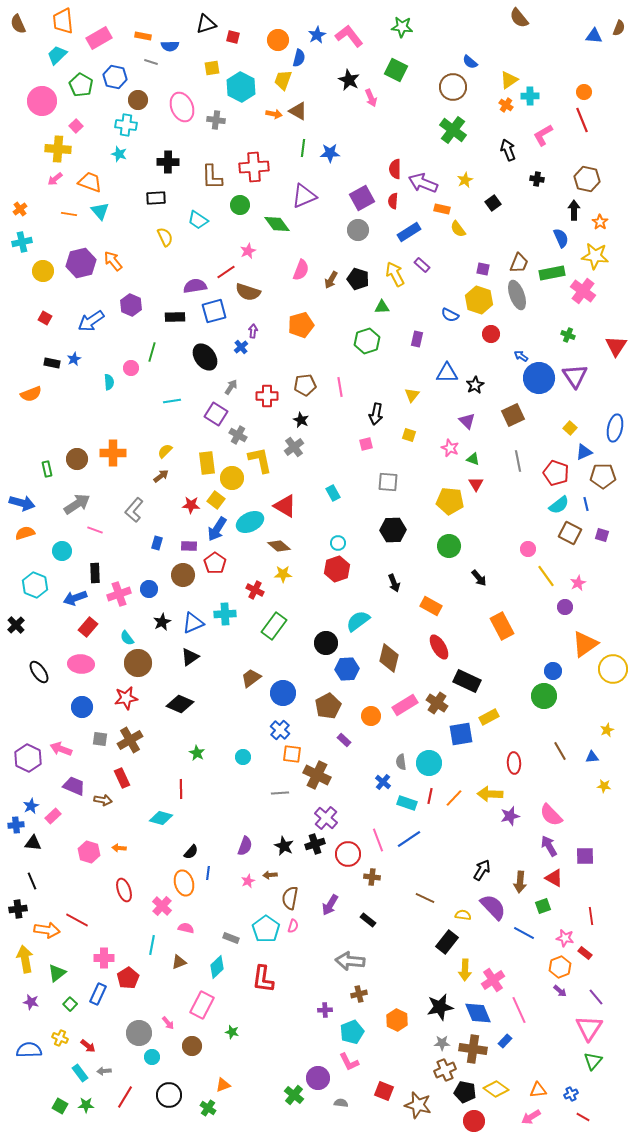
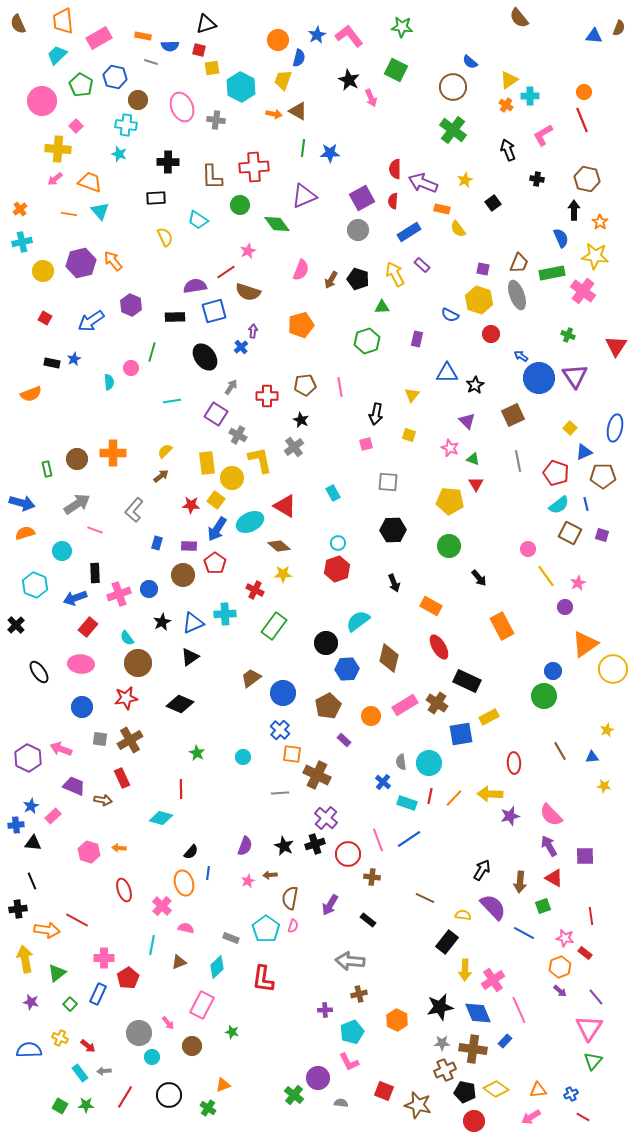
red square at (233, 37): moved 34 px left, 13 px down
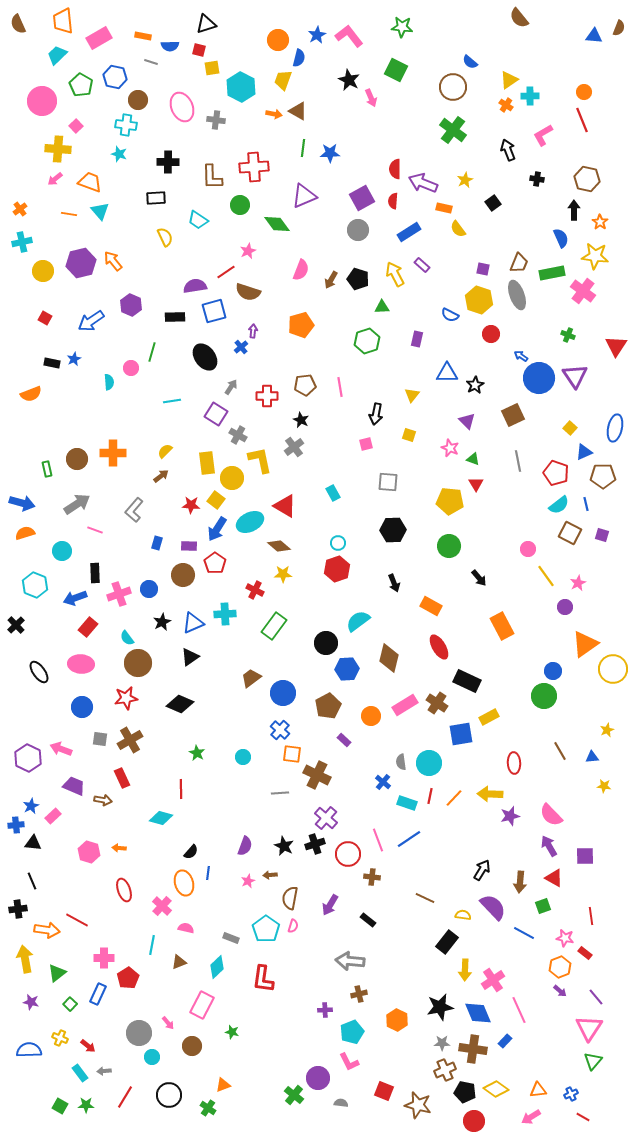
orange rectangle at (442, 209): moved 2 px right, 1 px up
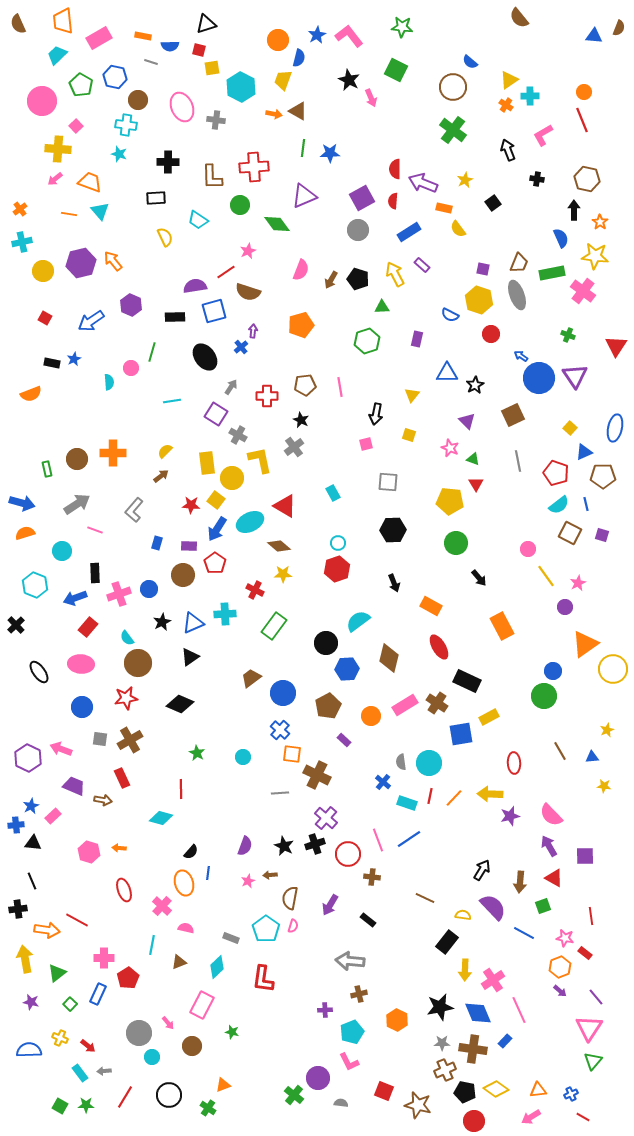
green circle at (449, 546): moved 7 px right, 3 px up
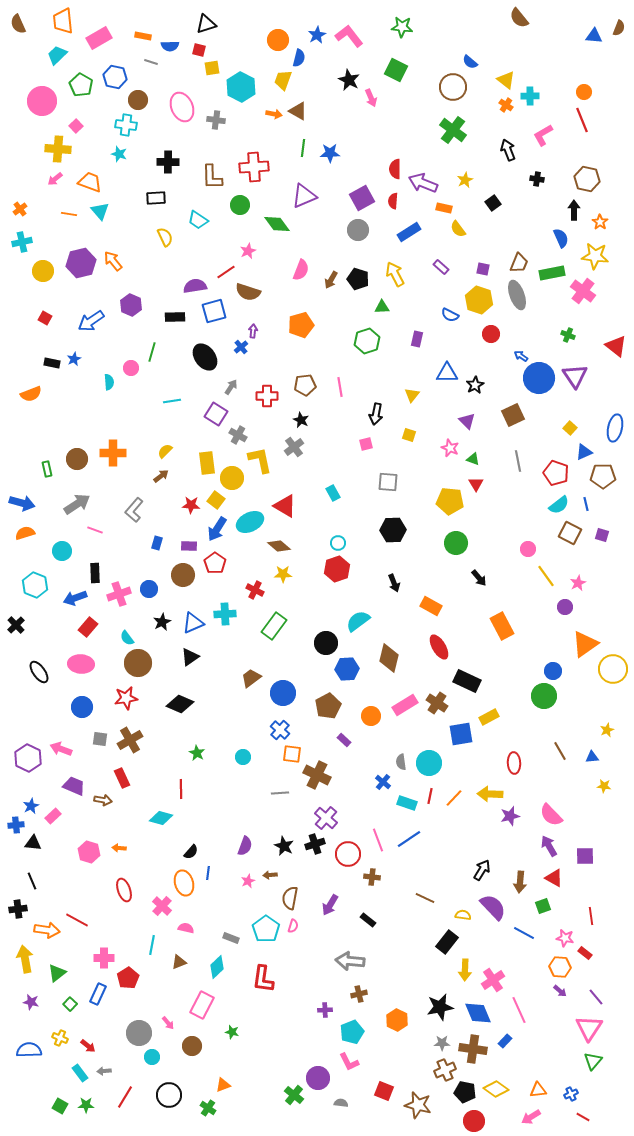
yellow triangle at (509, 80): moved 3 px left; rotated 48 degrees counterclockwise
purple rectangle at (422, 265): moved 19 px right, 2 px down
red triangle at (616, 346): rotated 25 degrees counterclockwise
orange hexagon at (560, 967): rotated 25 degrees clockwise
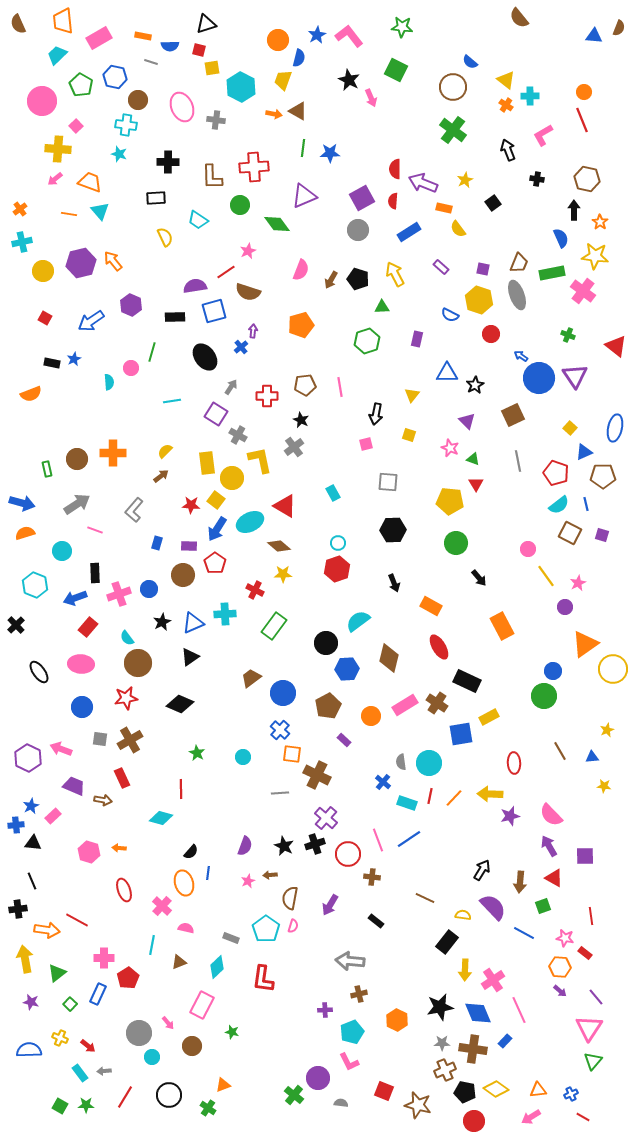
black rectangle at (368, 920): moved 8 px right, 1 px down
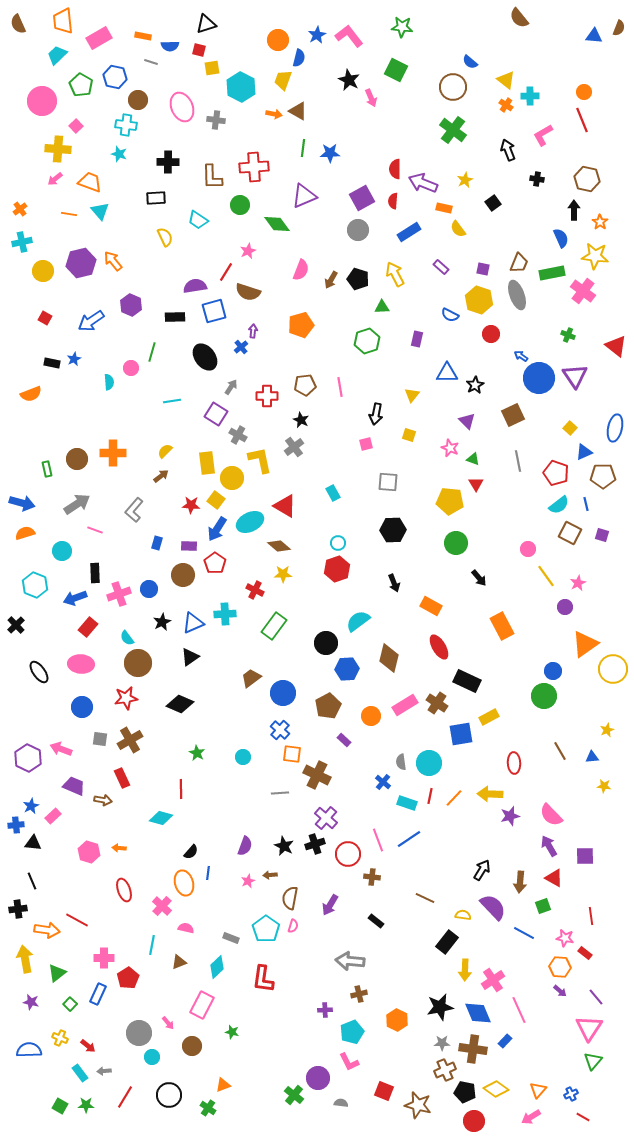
red line at (226, 272): rotated 24 degrees counterclockwise
orange triangle at (538, 1090): rotated 42 degrees counterclockwise
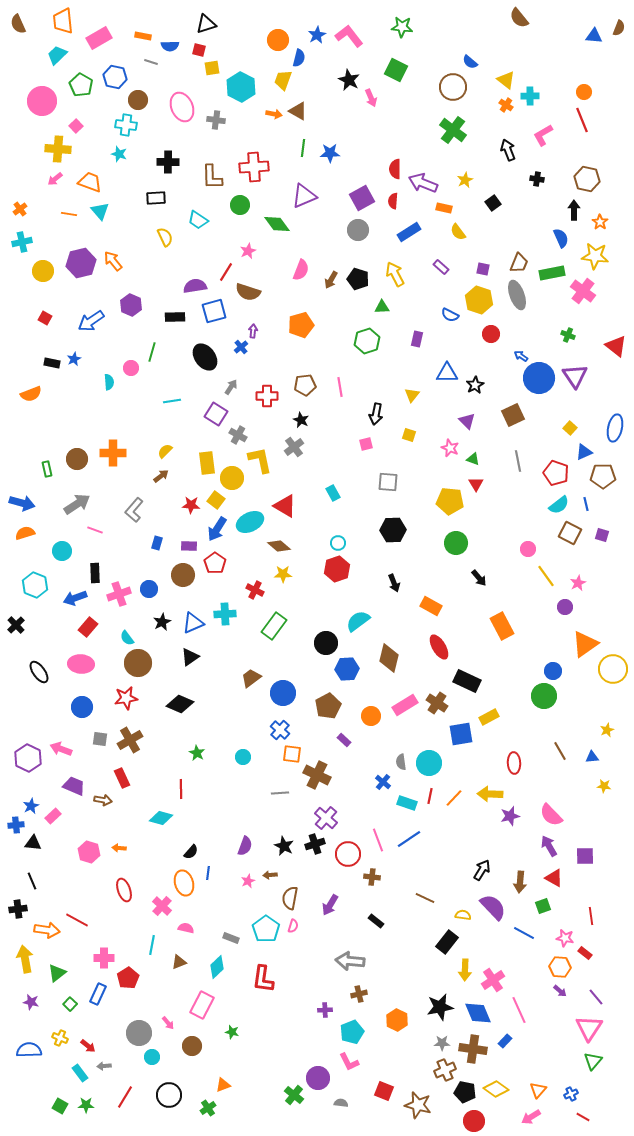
yellow semicircle at (458, 229): moved 3 px down
gray arrow at (104, 1071): moved 5 px up
green cross at (208, 1108): rotated 21 degrees clockwise
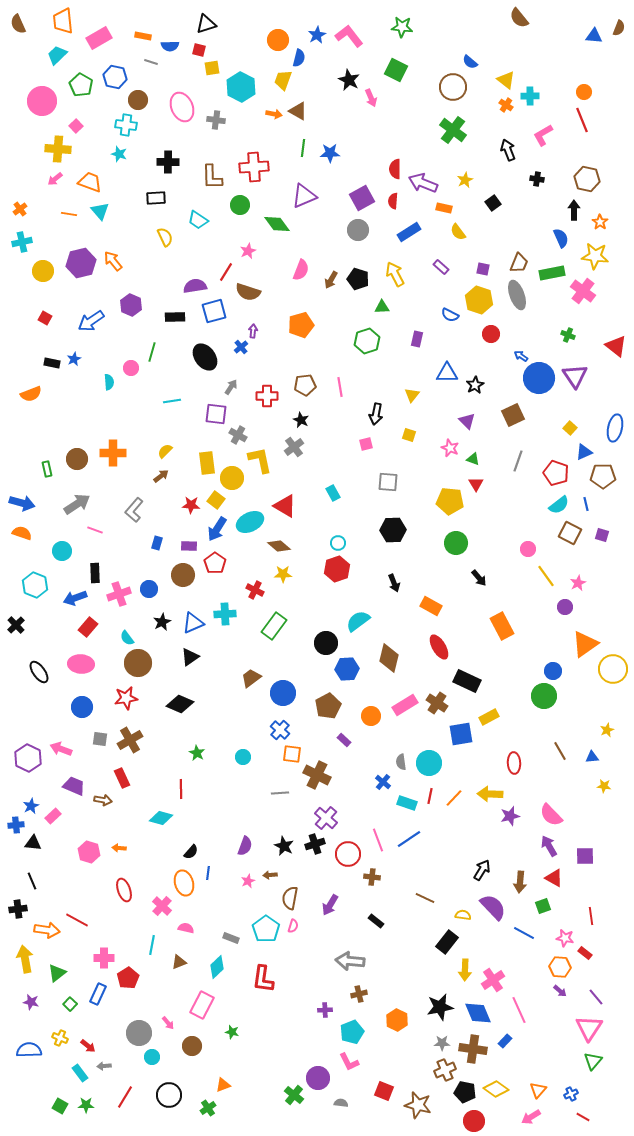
purple square at (216, 414): rotated 25 degrees counterclockwise
gray line at (518, 461): rotated 30 degrees clockwise
orange semicircle at (25, 533): moved 3 px left; rotated 36 degrees clockwise
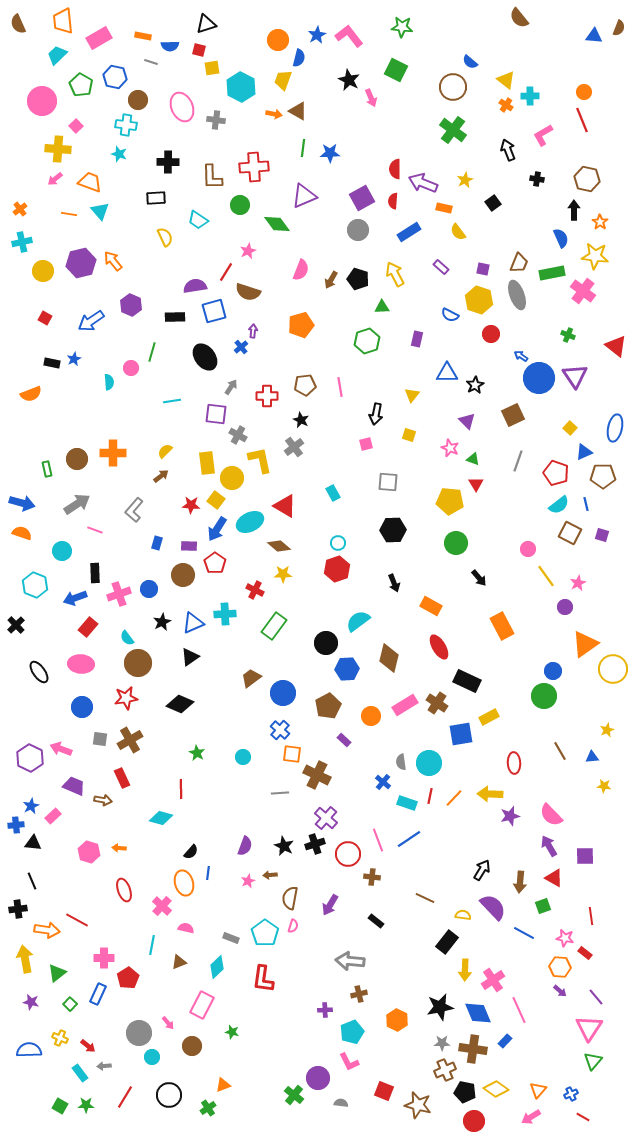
purple hexagon at (28, 758): moved 2 px right
cyan pentagon at (266, 929): moved 1 px left, 4 px down
